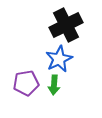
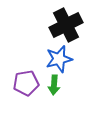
blue star: rotated 12 degrees clockwise
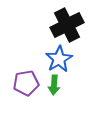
black cross: moved 1 px right
blue star: rotated 16 degrees counterclockwise
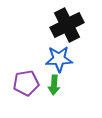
blue star: rotated 28 degrees clockwise
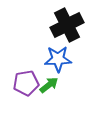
blue star: moved 1 px left
green arrow: moved 5 px left; rotated 132 degrees counterclockwise
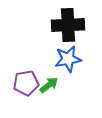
black cross: moved 1 px right; rotated 24 degrees clockwise
blue star: moved 10 px right; rotated 8 degrees counterclockwise
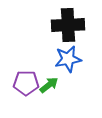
purple pentagon: rotated 10 degrees clockwise
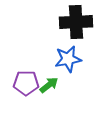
black cross: moved 8 px right, 3 px up
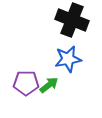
black cross: moved 4 px left, 2 px up; rotated 24 degrees clockwise
